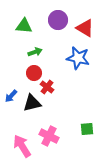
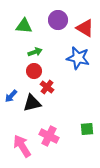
red circle: moved 2 px up
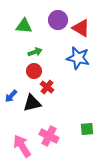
red triangle: moved 4 px left
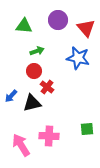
red triangle: moved 5 px right; rotated 18 degrees clockwise
green arrow: moved 2 px right, 1 px up
pink cross: rotated 24 degrees counterclockwise
pink arrow: moved 1 px left, 1 px up
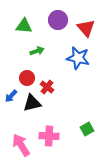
red circle: moved 7 px left, 7 px down
green square: rotated 24 degrees counterclockwise
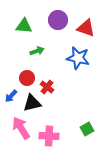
red triangle: rotated 30 degrees counterclockwise
pink arrow: moved 17 px up
